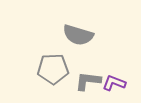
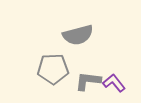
gray semicircle: rotated 32 degrees counterclockwise
purple L-shape: rotated 30 degrees clockwise
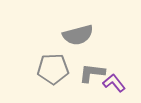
gray L-shape: moved 4 px right, 8 px up
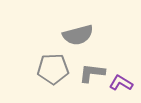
purple L-shape: moved 7 px right; rotated 20 degrees counterclockwise
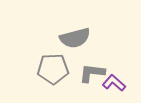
gray semicircle: moved 3 px left, 3 px down
purple L-shape: moved 7 px left; rotated 10 degrees clockwise
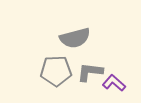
gray pentagon: moved 3 px right, 2 px down
gray L-shape: moved 2 px left, 1 px up
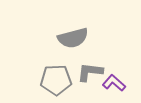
gray semicircle: moved 2 px left
gray pentagon: moved 9 px down
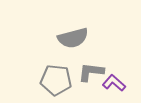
gray L-shape: moved 1 px right
gray pentagon: rotated 8 degrees clockwise
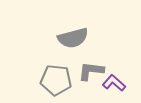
gray L-shape: moved 1 px up
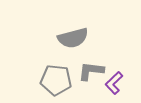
purple L-shape: rotated 85 degrees counterclockwise
